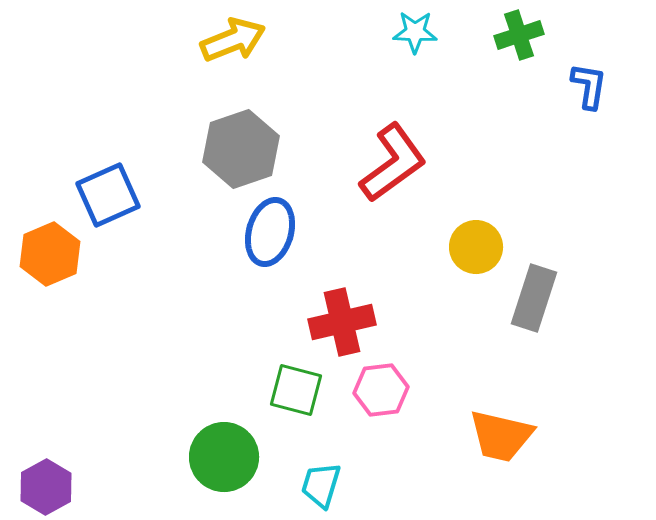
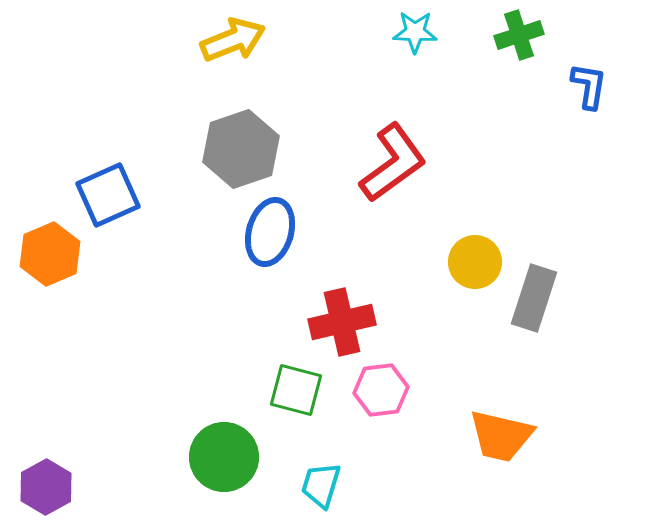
yellow circle: moved 1 px left, 15 px down
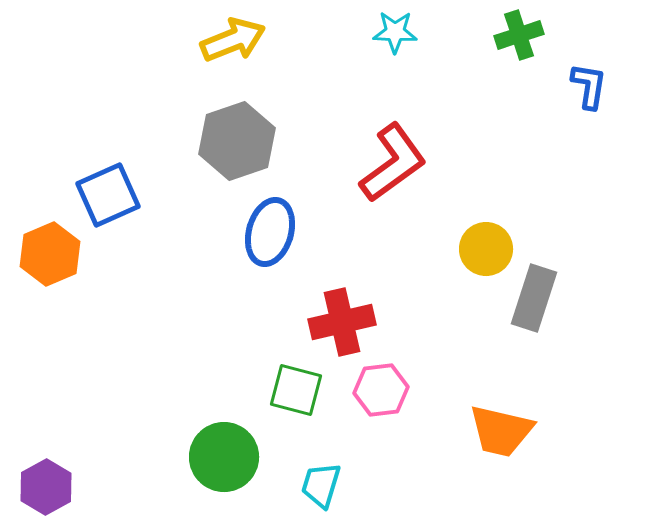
cyan star: moved 20 px left
gray hexagon: moved 4 px left, 8 px up
yellow circle: moved 11 px right, 13 px up
orange trapezoid: moved 5 px up
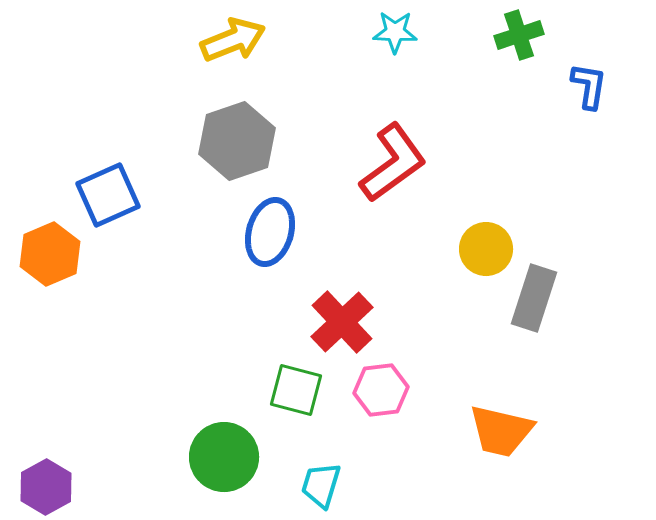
red cross: rotated 30 degrees counterclockwise
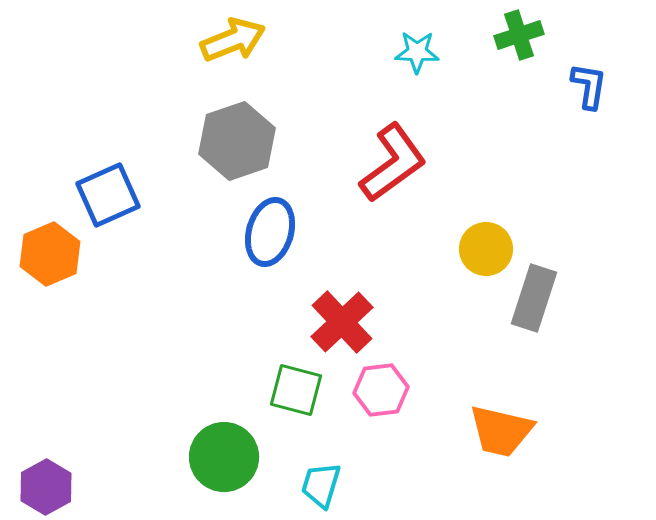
cyan star: moved 22 px right, 20 px down
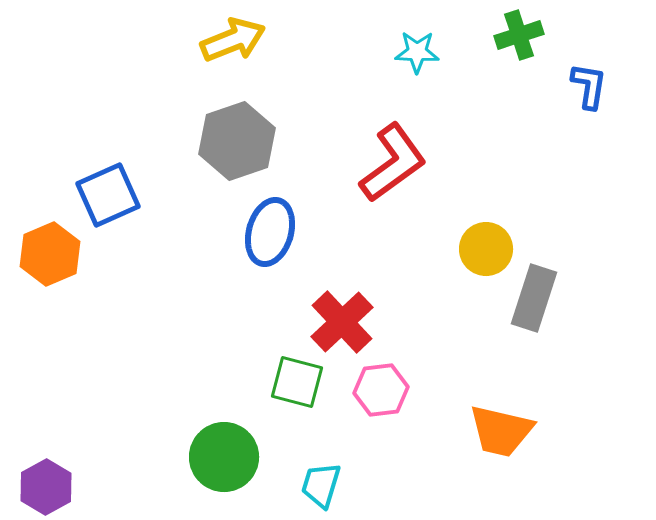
green square: moved 1 px right, 8 px up
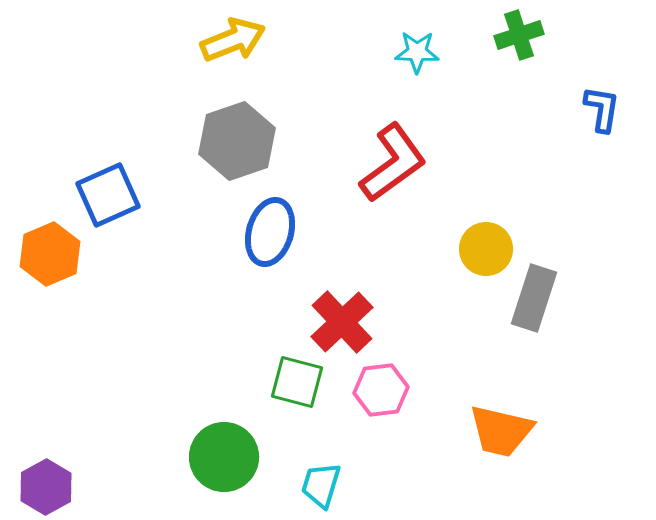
blue L-shape: moved 13 px right, 23 px down
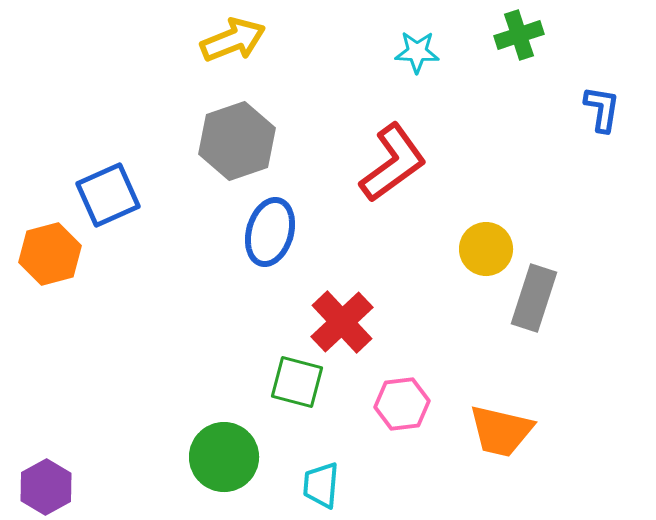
orange hexagon: rotated 8 degrees clockwise
pink hexagon: moved 21 px right, 14 px down
cyan trapezoid: rotated 12 degrees counterclockwise
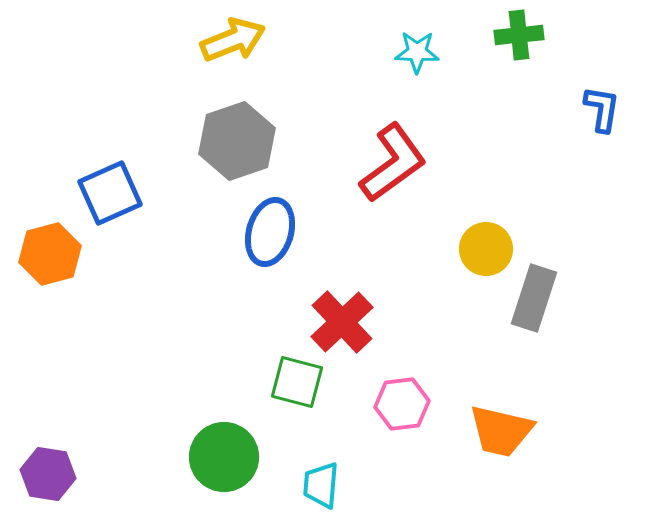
green cross: rotated 12 degrees clockwise
blue square: moved 2 px right, 2 px up
purple hexagon: moved 2 px right, 13 px up; rotated 22 degrees counterclockwise
